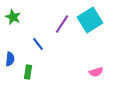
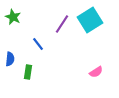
pink semicircle: rotated 16 degrees counterclockwise
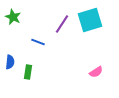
cyan square: rotated 15 degrees clockwise
blue line: moved 2 px up; rotated 32 degrees counterclockwise
blue semicircle: moved 3 px down
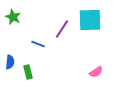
cyan square: rotated 15 degrees clockwise
purple line: moved 5 px down
blue line: moved 2 px down
green rectangle: rotated 24 degrees counterclockwise
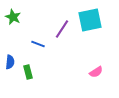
cyan square: rotated 10 degrees counterclockwise
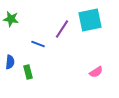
green star: moved 2 px left, 2 px down; rotated 14 degrees counterclockwise
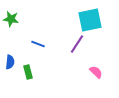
purple line: moved 15 px right, 15 px down
pink semicircle: rotated 104 degrees counterclockwise
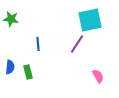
blue line: rotated 64 degrees clockwise
blue semicircle: moved 5 px down
pink semicircle: moved 2 px right, 4 px down; rotated 16 degrees clockwise
